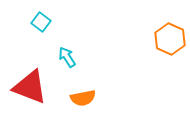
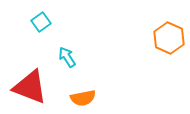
cyan square: rotated 18 degrees clockwise
orange hexagon: moved 1 px left, 1 px up
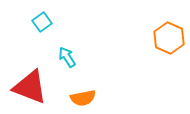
cyan square: moved 1 px right
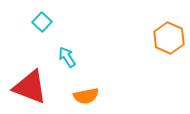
cyan square: rotated 12 degrees counterclockwise
orange semicircle: moved 3 px right, 2 px up
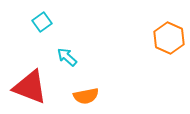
cyan square: rotated 12 degrees clockwise
cyan arrow: rotated 15 degrees counterclockwise
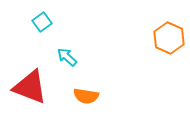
orange semicircle: rotated 20 degrees clockwise
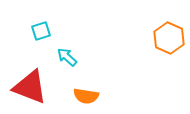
cyan square: moved 1 px left, 9 px down; rotated 18 degrees clockwise
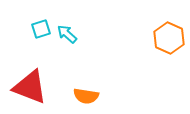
cyan square: moved 2 px up
cyan arrow: moved 23 px up
